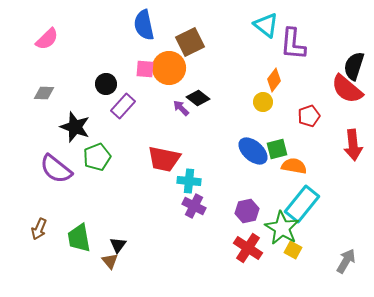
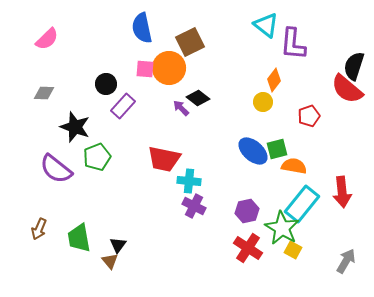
blue semicircle: moved 2 px left, 3 px down
red arrow: moved 11 px left, 47 px down
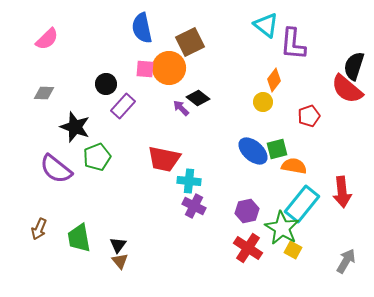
brown triangle: moved 10 px right
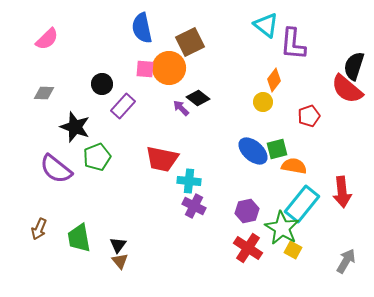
black circle: moved 4 px left
red trapezoid: moved 2 px left
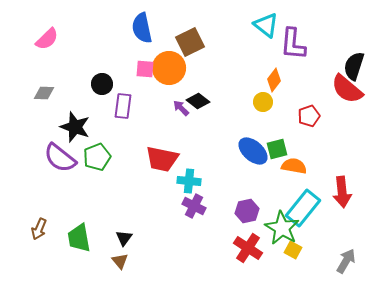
black diamond: moved 3 px down
purple rectangle: rotated 35 degrees counterclockwise
purple semicircle: moved 4 px right, 11 px up
cyan rectangle: moved 1 px right, 4 px down
black triangle: moved 6 px right, 7 px up
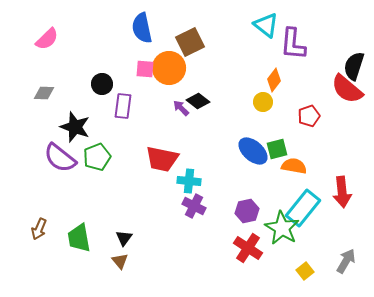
yellow square: moved 12 px right, 21 px down; rotated 24 degrees clockwise
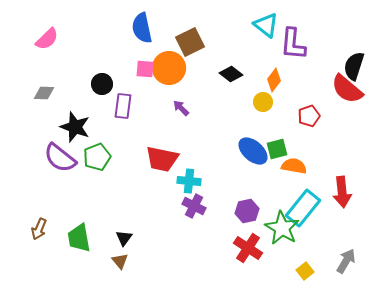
black diamond: moved 33 px right, 27 px up
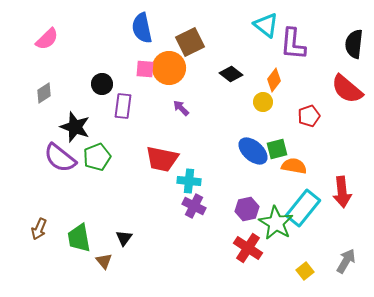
black semicircle: moved 22 px up; rotated 12 degrees counterclockwise
gray diamond: rotated 35 degrees counterclockwise
purple hexagon: moved 2 px up
green star: moved 6 px left, 5 px up
brown triangle: moved 16 px left
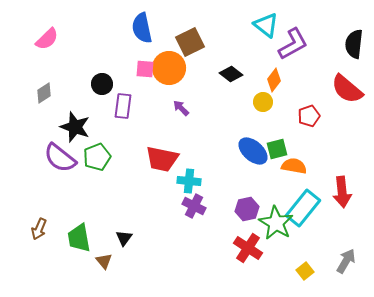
purple L-shape: rotated 124 degrees counterclockwise
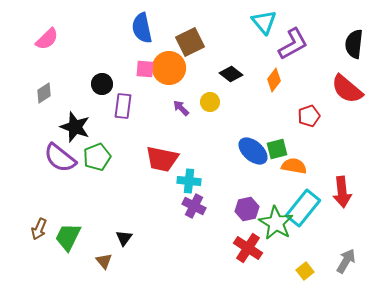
cyan triangle: moved 2 px left, 3 px up; rotated 12 degrees clockwise
yellow circle: moved 53 px left
green trapezoid: moved 11 px left, 1 px up; rotated 36 degrees clockwise
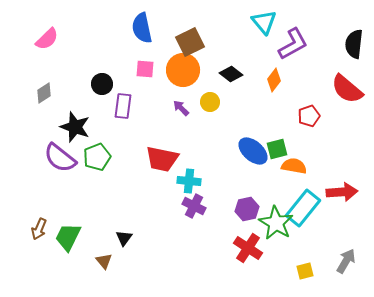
orange circle: moved 14 px right, 2 px down
red arrow: rotated 88 degrees counterclockwise
yellow square: rotated 24 degrees clockwise
